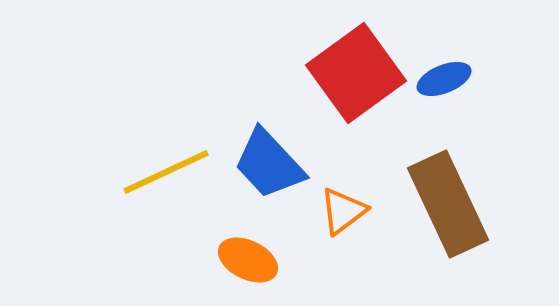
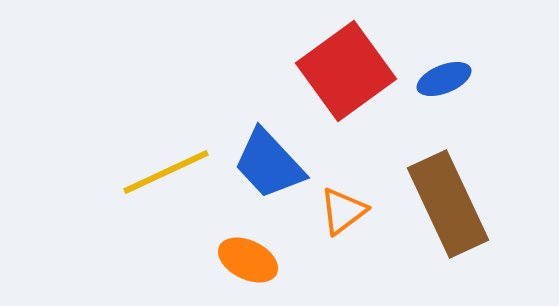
red square: moved 10 px left, 2 px up
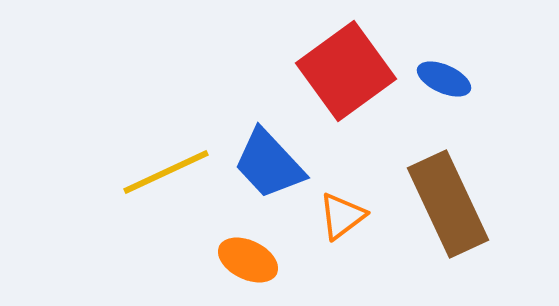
blue ellipse: rotated 46 degrees clockwise
orange triangle: moved 1 px left, 5 px down
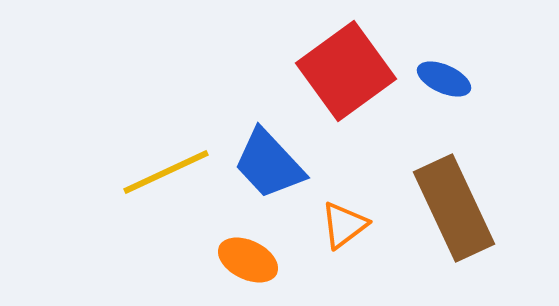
brown rectangle: moved 6 px right, 4 px down
orange triangle: moved 2 px right, 9 px down
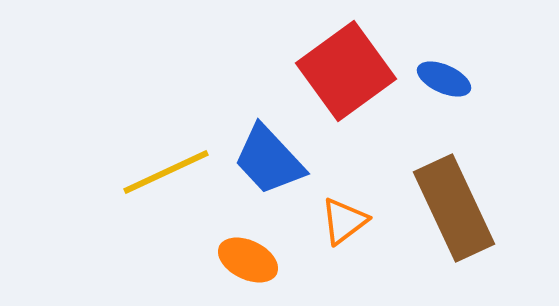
blue trapezoid: moved 4 px up
orange triangle: moved 4 px up
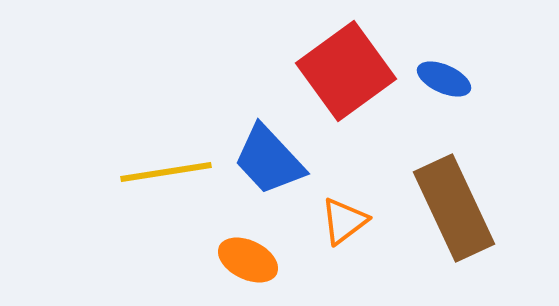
yellow line: rotated 16 degrees clockwise
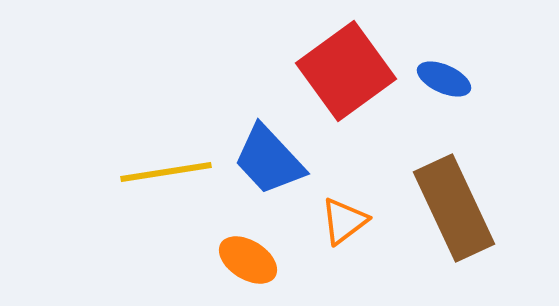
orange ellipse: rotated 6 degrees clockwise
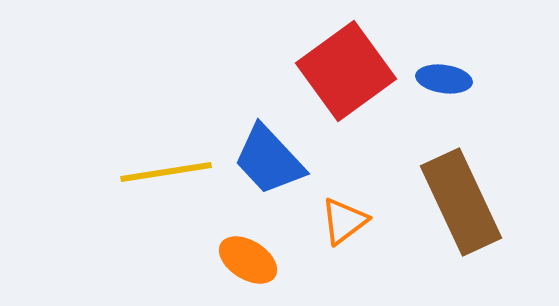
blue ellipse: rotated 16 degrees counterclockwise
brown rectangle: moved 7 px right, 6 px up
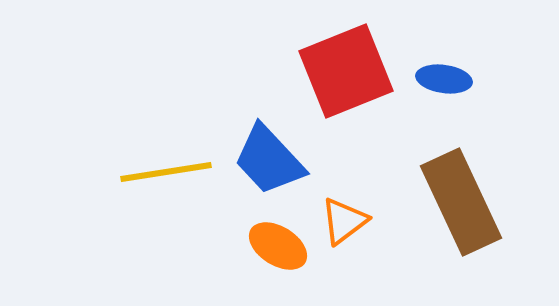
red square: rotated 14 degrees clockwise
orange ellipse: moved 30 px right, 14 px up
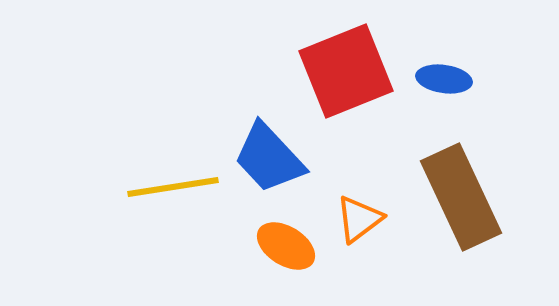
blue trapezoid: moved 2 px up
yellow line: moved 7 px right, 15 px down
brown rectangle: moved 5 px up
orange triangle: moved 15 px right, 2 px up
orange ellipse: moved 8 px right
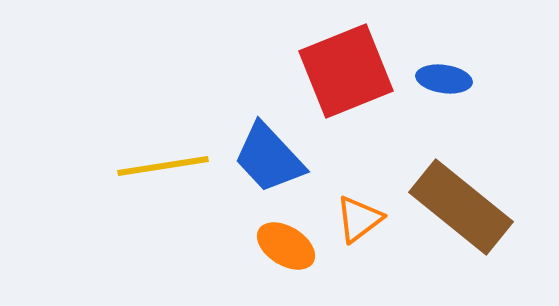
yellow line: moved 10 px left, 21 px up
brown rectangle: moved 10 px down; rotated 26 degrees counterclockwise
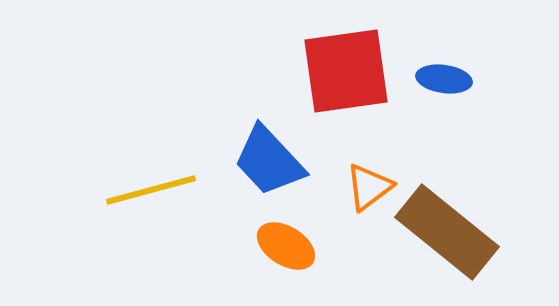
red square: rotated 14 degrees clockwise
blue trapezoid: moved 3 px down
yellow line: moved 12 px left, 24 px down; rotated 6 degrees counterclockwise
brown rectangle: moved 14 px left, 25 px down
orange triangle: moved 10 px right, 32 px up
